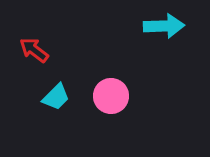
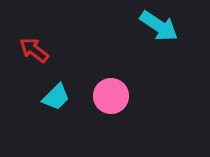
cyan arrow: moved 5 px left; rotated 36 degrees clockwise
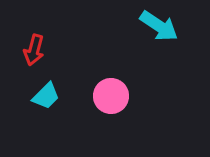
red arrow: rotated 112 degrees counterclockwise
cyan trapezoid: moved 10 px left, 1 px up
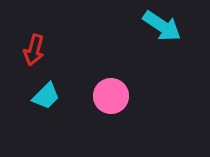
cyan arrow: moved 3 px right
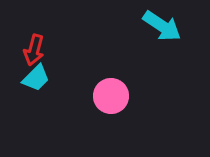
cyan trapezoid: moved 10 px left, 18 px up
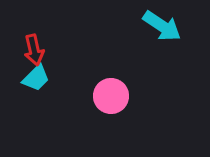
red arrow: rotated 28 degrees counterclockwise
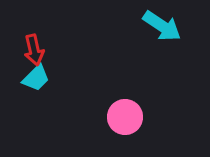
pink circle: moved 14 px right, 21 px down
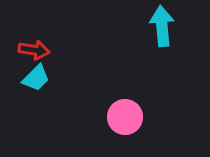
cyan arrow: rotated 129 degrees counterclockwise
red arrow: rotated 68 degrees counterclockwise
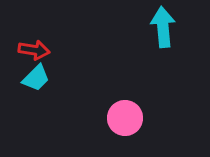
cyan arrow: moved 1 px right, 1 px down
pink circle: moved 1 px down
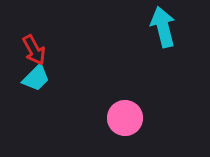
cyan arrow: rotated 9 degrees counterclockwise
red arrow: rotated 52 degrees clockwise
